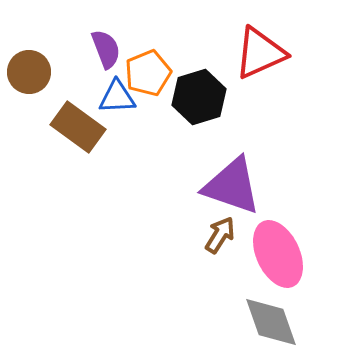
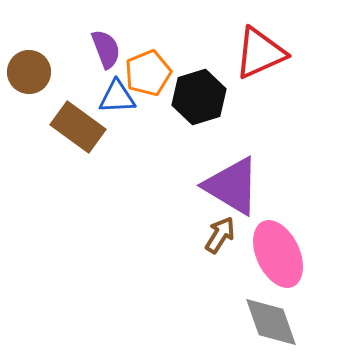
purple triangle: rotated 12 degrees clockwise
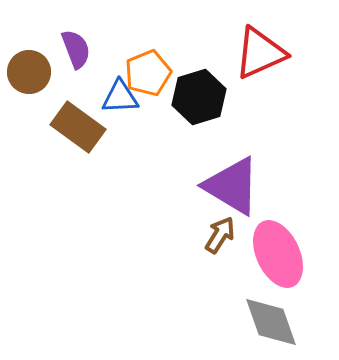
purple semicircle: moved 30 px left
blue triangle: moved 3 px right
